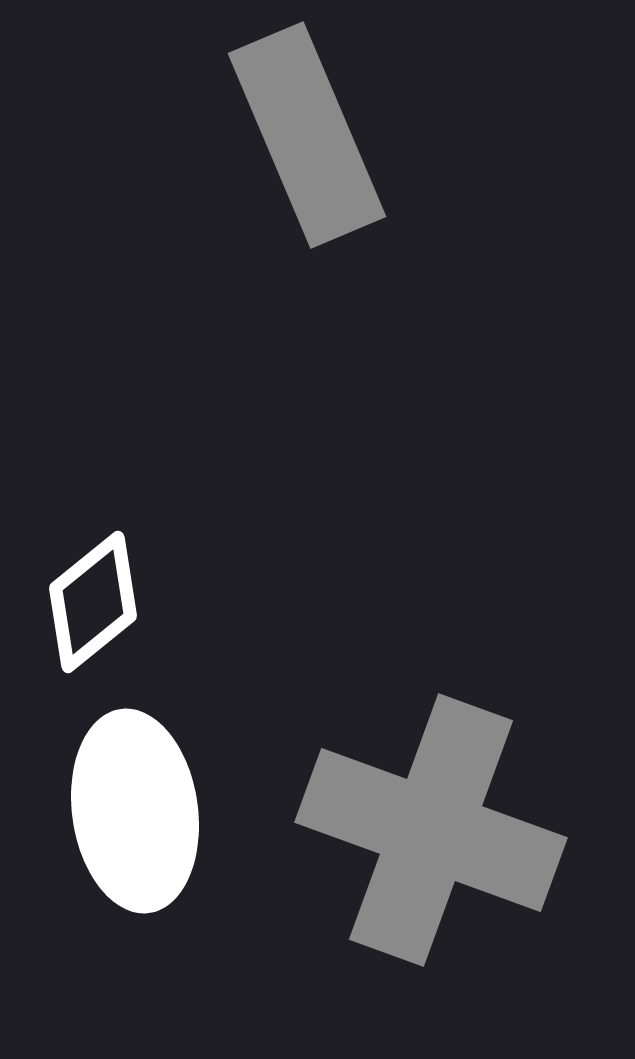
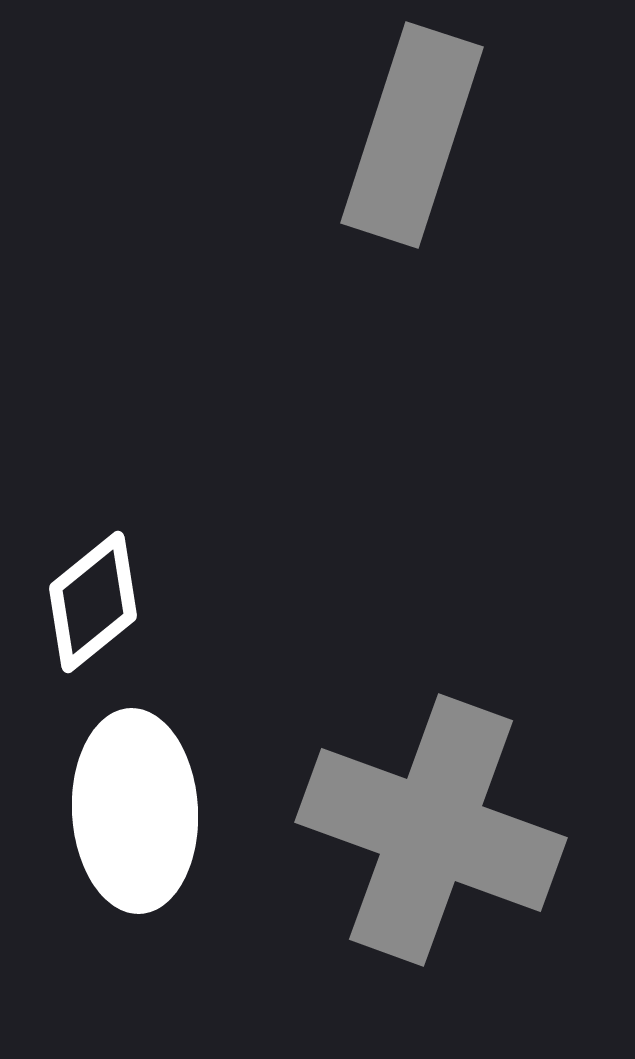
gray rectangle: moved 105 px right; rotated 41 degrees clockwise
white ellipse: rotated 5 degrees clockwise
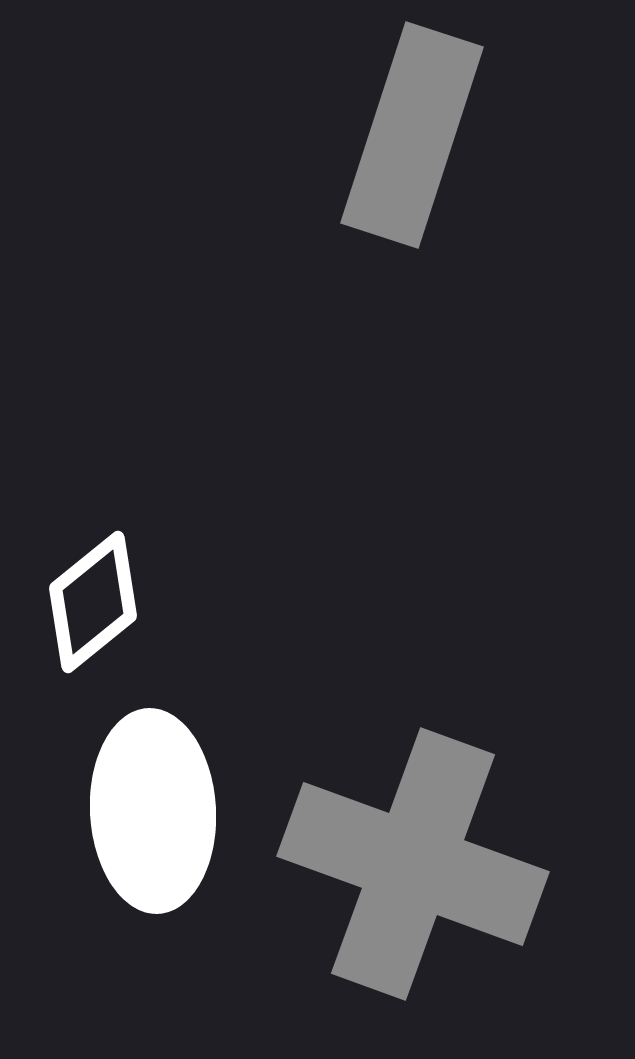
white ellipse: moved 18 px right
gray cross: moved 18 px left, 34 px down
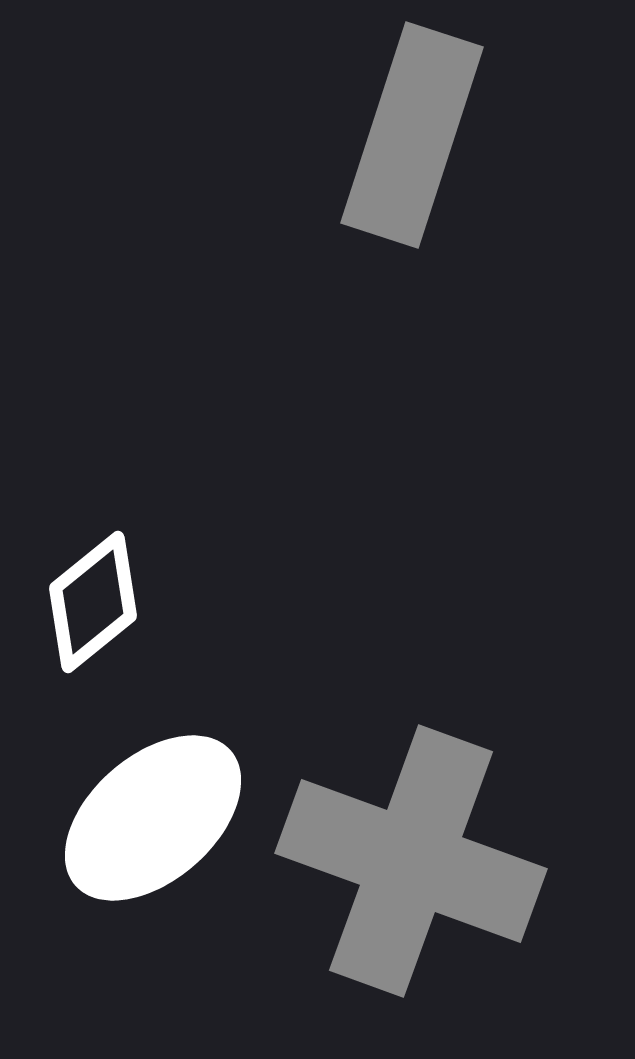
white ellipse: moved 7 px down; rotated 52 degrees clockwise
gray cross: moved 2 px left, 3 px up
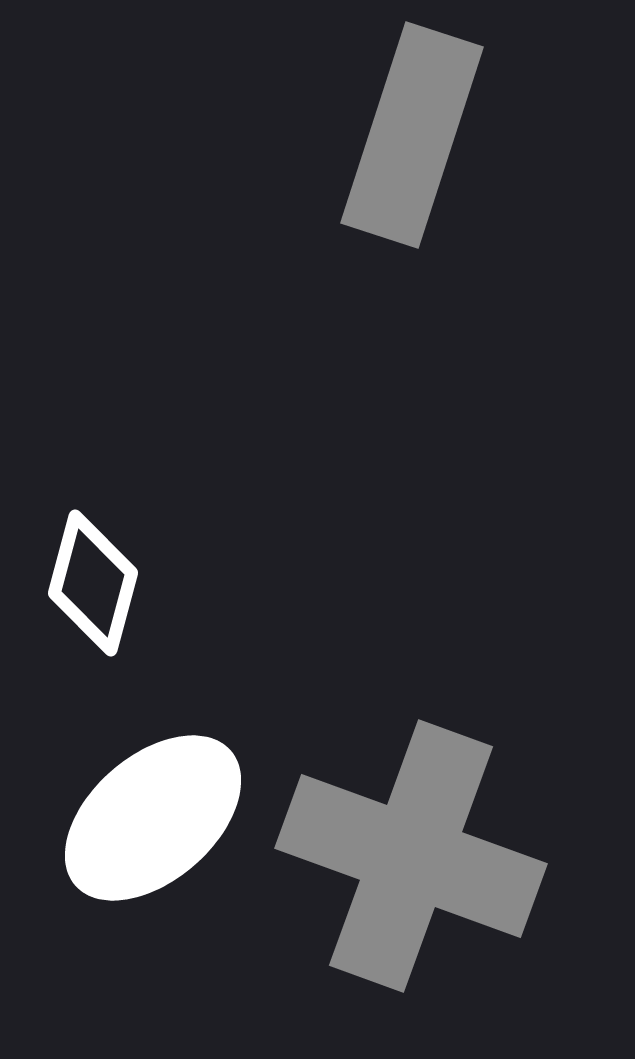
white diamond: moved 19 px up; rotated 36 degrees counterclockwise
gray cross: moved 5 px up
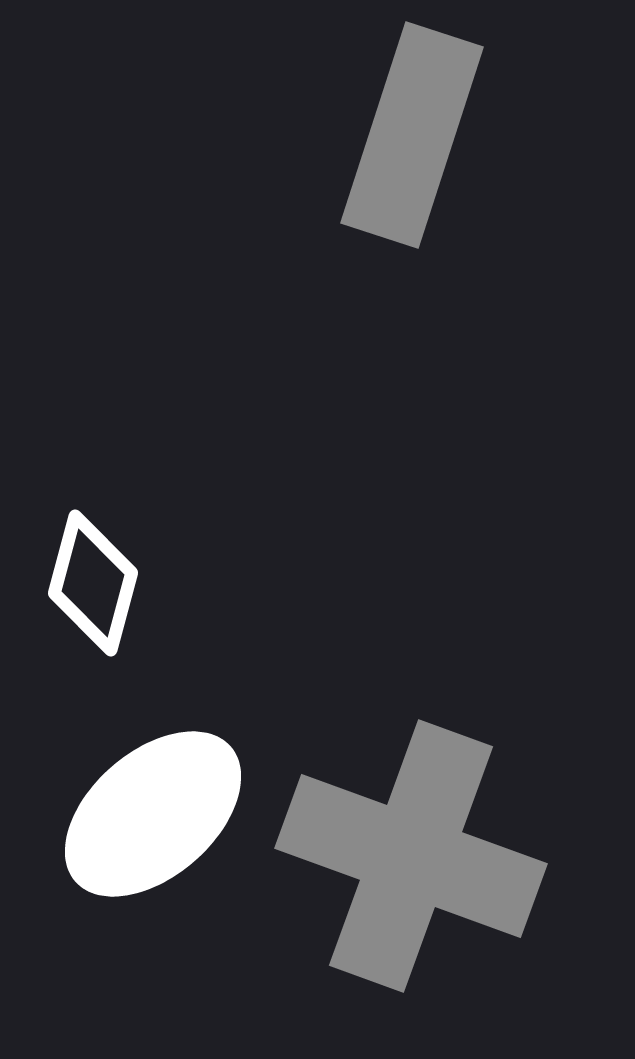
white ellipse: moved 4 px up
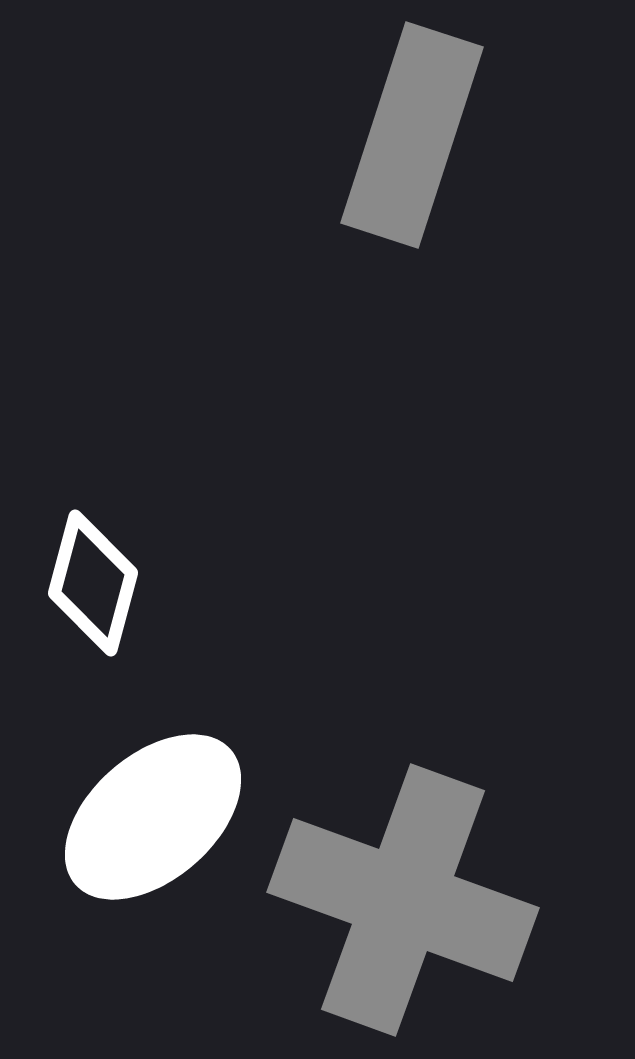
white ellipse: moved 3 px down
gray cross: moved 8 px left, 44 px down
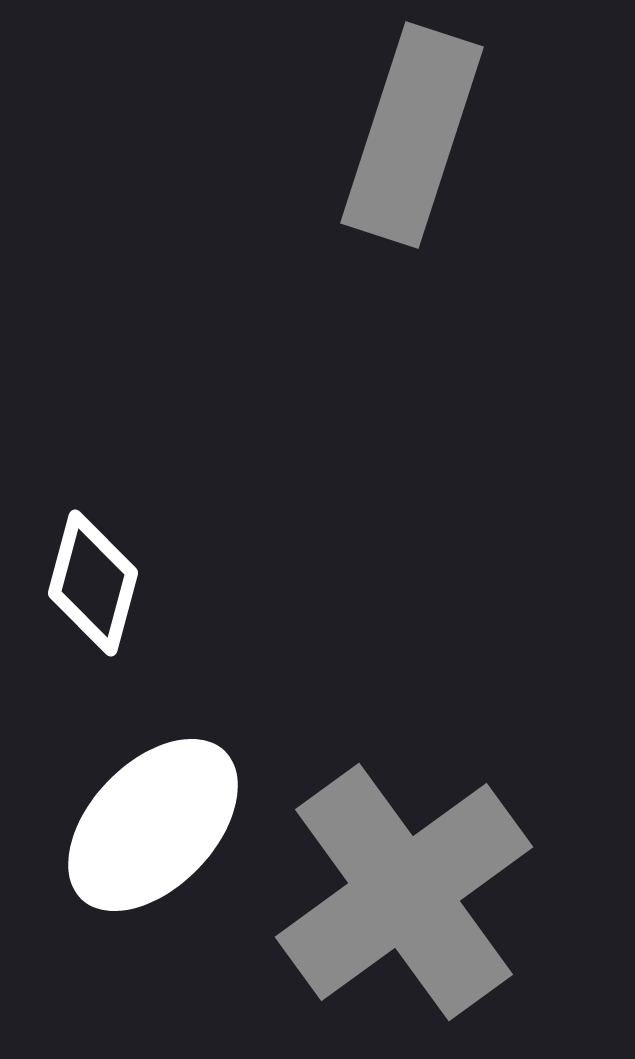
white ellipse: moved 8 px down; rotated 5 degrees counterclockwise
gray cross: moved 1 px right, 8 px up; rotated 34 degrees clockwise
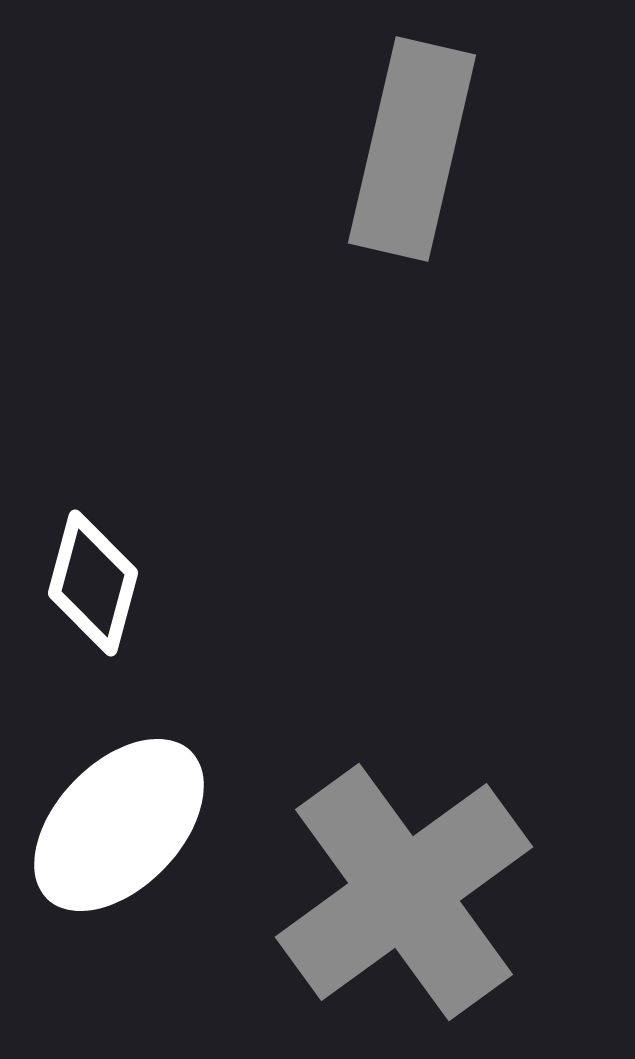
gray rectangle: moved 14 px down; rotated 5 degrees counterclockwise
white ellipse: moved 34 px left
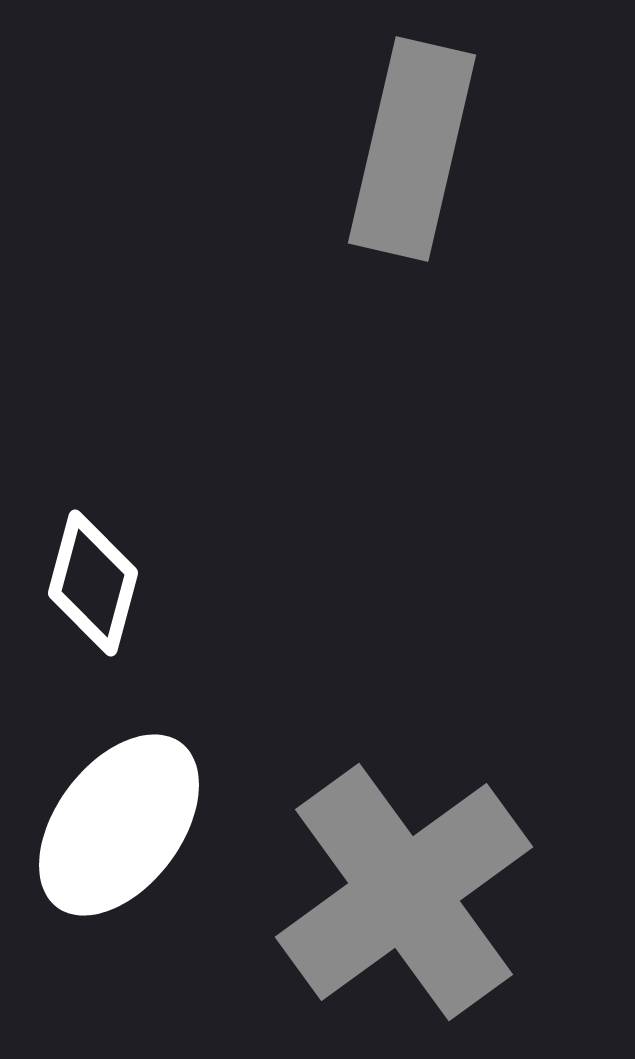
white ellipse: rotated 7 degrees counterclockwise
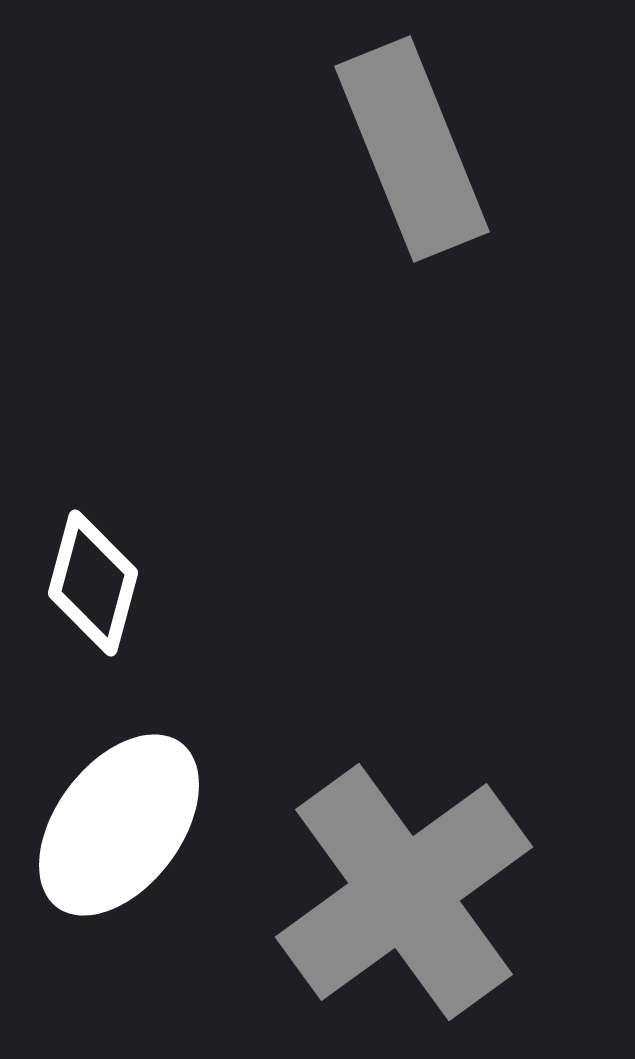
gray rectangle: rotated 35 degrees counterclockwise
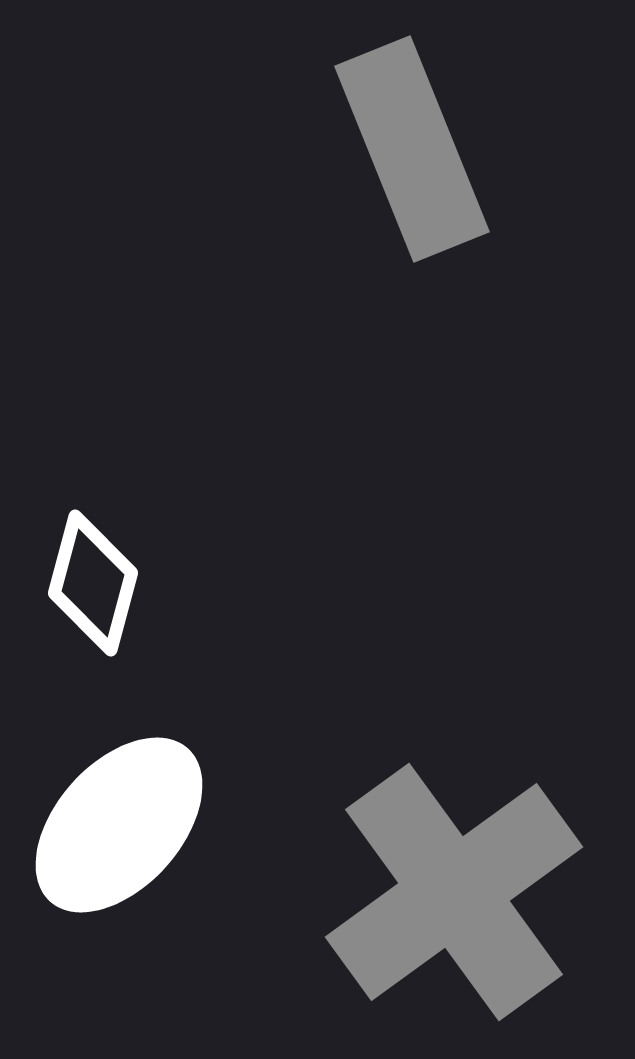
white ellipse: rotated 5 degrees clockwise
gray cross: moved 50 px right
